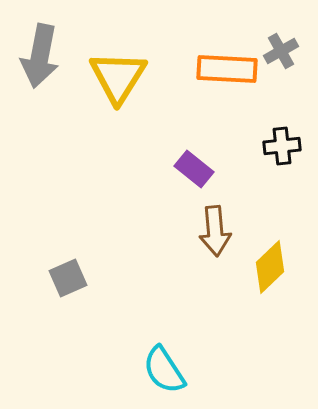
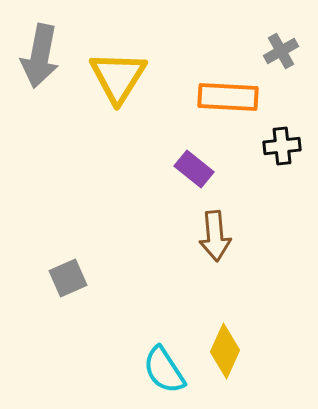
orange rectangle: moved 1 px right, 28 px down
brown arrow: moved 5 px down
yellow diamond: moved 45 px left, 84 px down; rotated 22 degrees counterclockwise
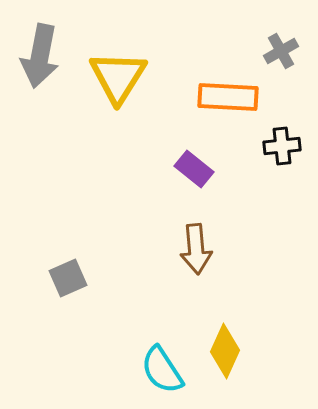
brown arrow: moved 19 px left, 13 px down
cyan semicircle: moved 2 px left
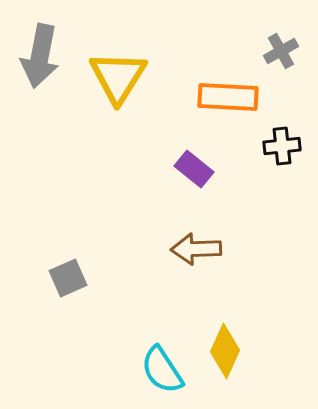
brown arrow: rotated 93 degrees clockwise
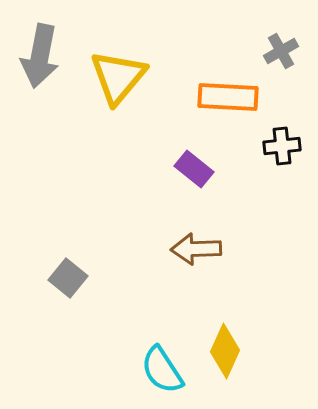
yellow triangle: rotated 8 degrees clockwise
gray square: rotated 27 degrees counterclockwise
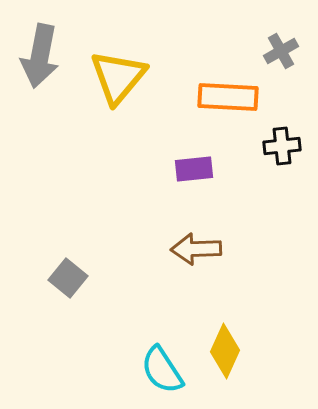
purple rectangle: rotated 45 degrees counterclockwise
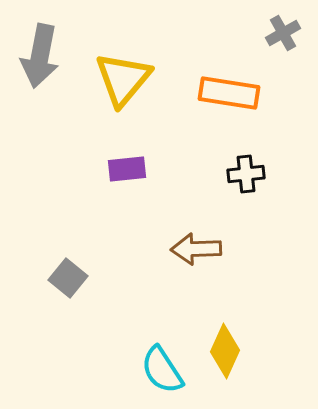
gray cross: moved 2 px right, 18 px up
yellow triangle: moved 5 px right, 2 px down
orange rectangle: moved 1 px right, 4 px up; rotated 6 degrees clockwise
black cross: moved 36 px left, 28 px down
purple rectangle: moved 67 px left
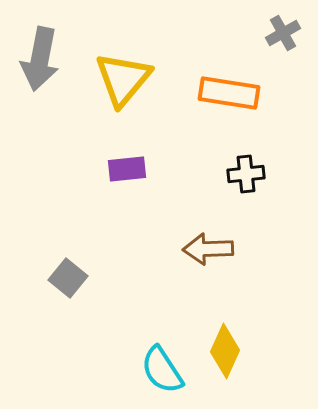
gray arrow: moved 3 px down
brown arrow: moved 12 px right
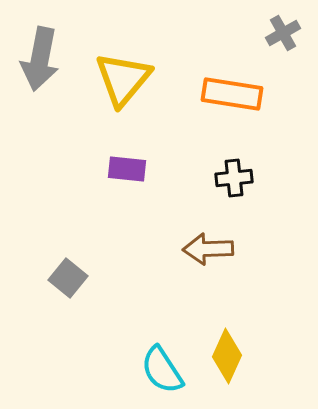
orange rectangle: moved 3 px right, 1 px down
purple rectangle: rotated 12 degrees clockwise
black cross: moved 12 px left, 4 px down
yellow diamond: moved 2 px right, 5 px down
